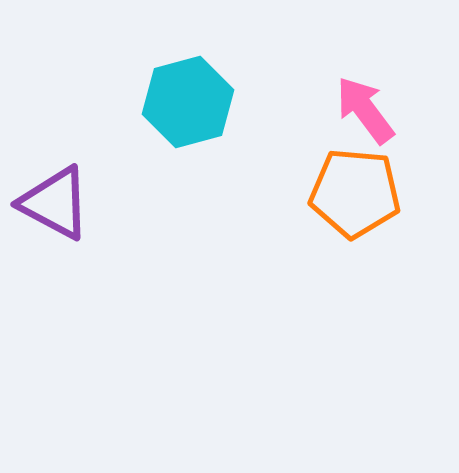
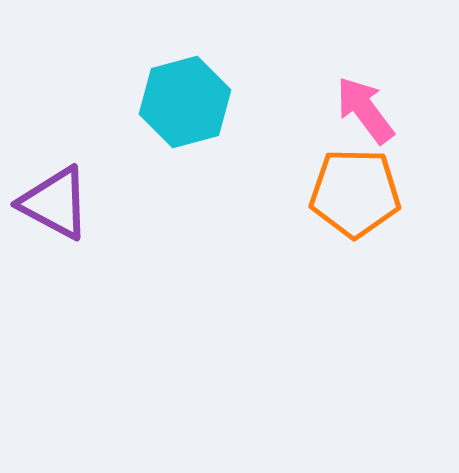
cyan hexagon: moved 3 px left
orange pentagon: rotated 4 degrees counterclockwise
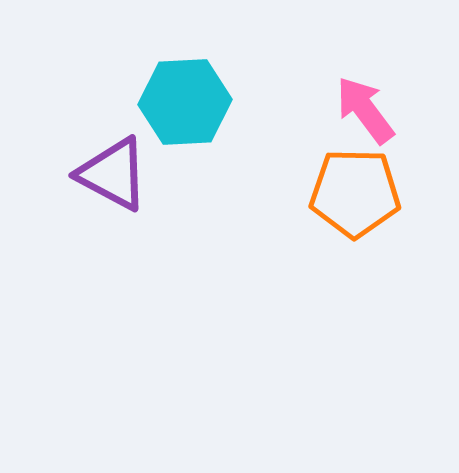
cyan hexagon: rotated 12 degrees clockwise
purple triangle: moved 58 px right, 29 px up
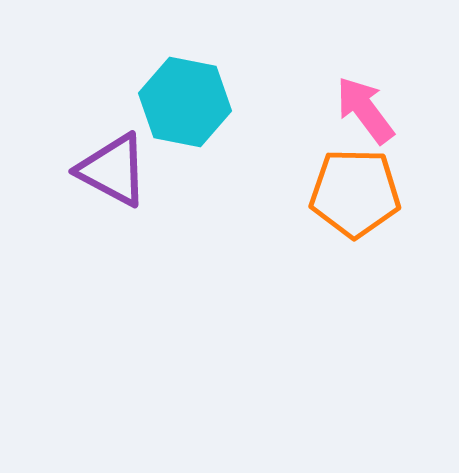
cyan hexagon: rotated 14 degrees clockwise
purple triangle: moved 4 px up
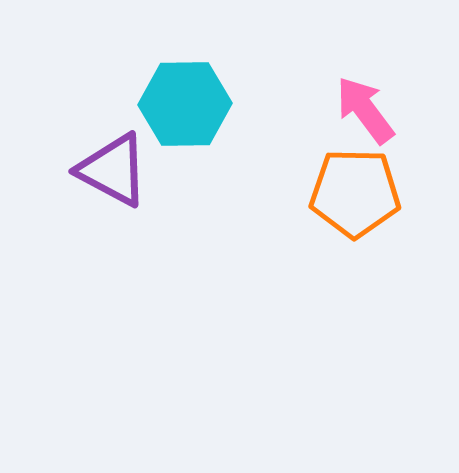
cyan hexagon: moved 2 px down; rotated 12 degrees counterclockwise
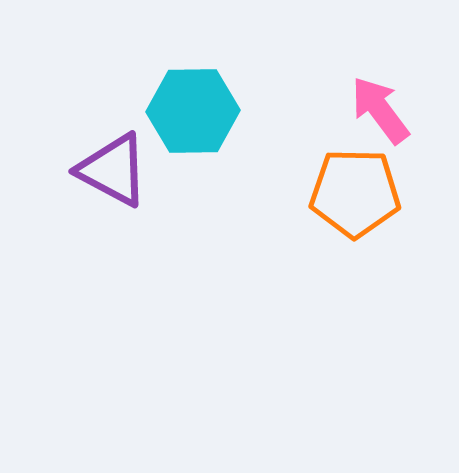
cyan hexagon: moved 8 px right, 7 px down
pink arrow: moved 15 px right
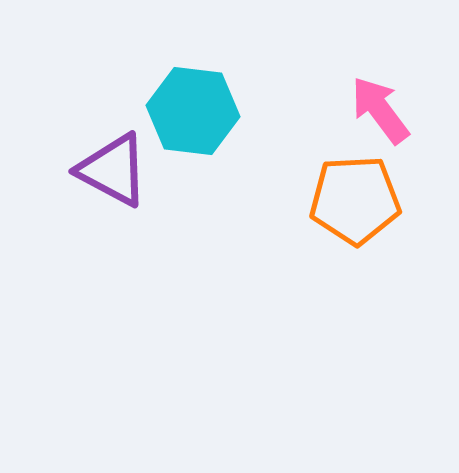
cyan hexagon: rotated 8 degrees clockwise
orange pentagon: moved 7 px down; rotated 4 degrees counterclockwise
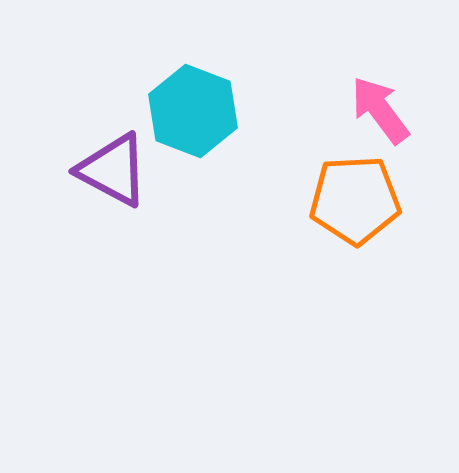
cyan hexagon: rotated 14 degrees clockwise
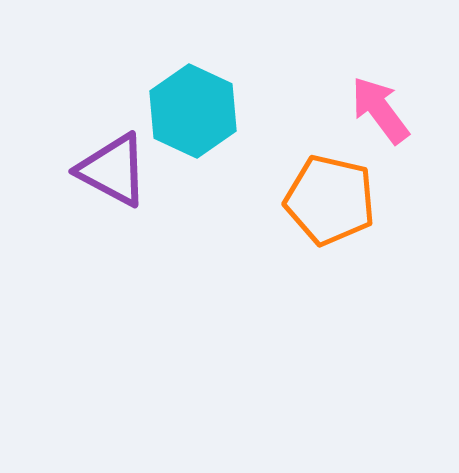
cyan hexagon: rotated 4 degrees clockwise
orange pentagon: moved 25 px left; rotated 16 degrees clockwise
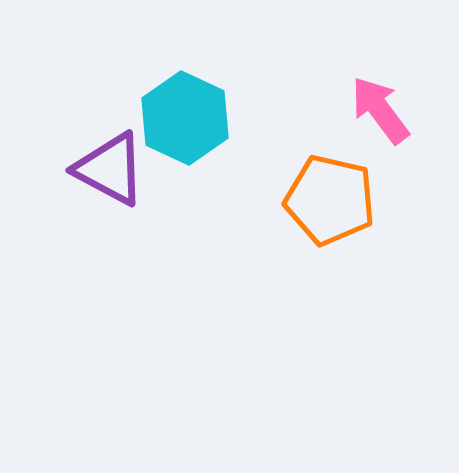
cyan hexagon: moved 8 px left, 7 px down
purple triangle: moved 3 px left, 1 px up
